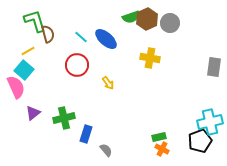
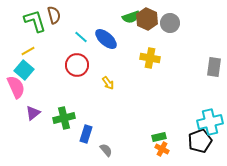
brown hexagon: rotated 10 degrees counterclockwise
brown semicircle: moved 6 px right, 19 px up
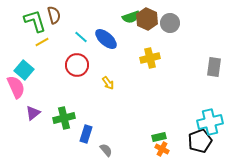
yellow line: moved 14 px right, 9 px up
yellow cross: rotated 24 degrees counterclockwise
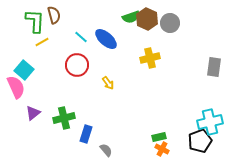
green L-shape: rotated 20 degrees clockwise
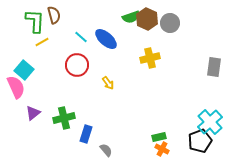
cyan cross: rotated 30 degrees counterclockwise
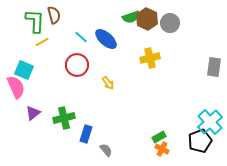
cyan square: rotated 18 degrees counterclockwise
green rectangle: rotated 16 degrees counterclockwise
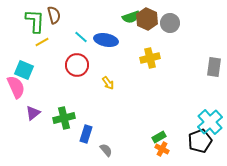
blue ellipse: moved 1 px down; rotated 30 degrees counterclockwise
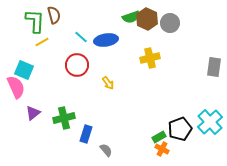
blue ellipse: rotated 20 degrees counterclockwise
black pentagon: moved 20 px left, 12 px up
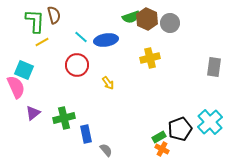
blue rectangle: rotated 30 degrees counterclockwise
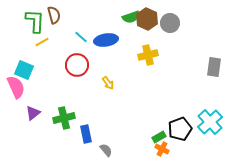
yellow cross: moved 2 px left, 3 px up
